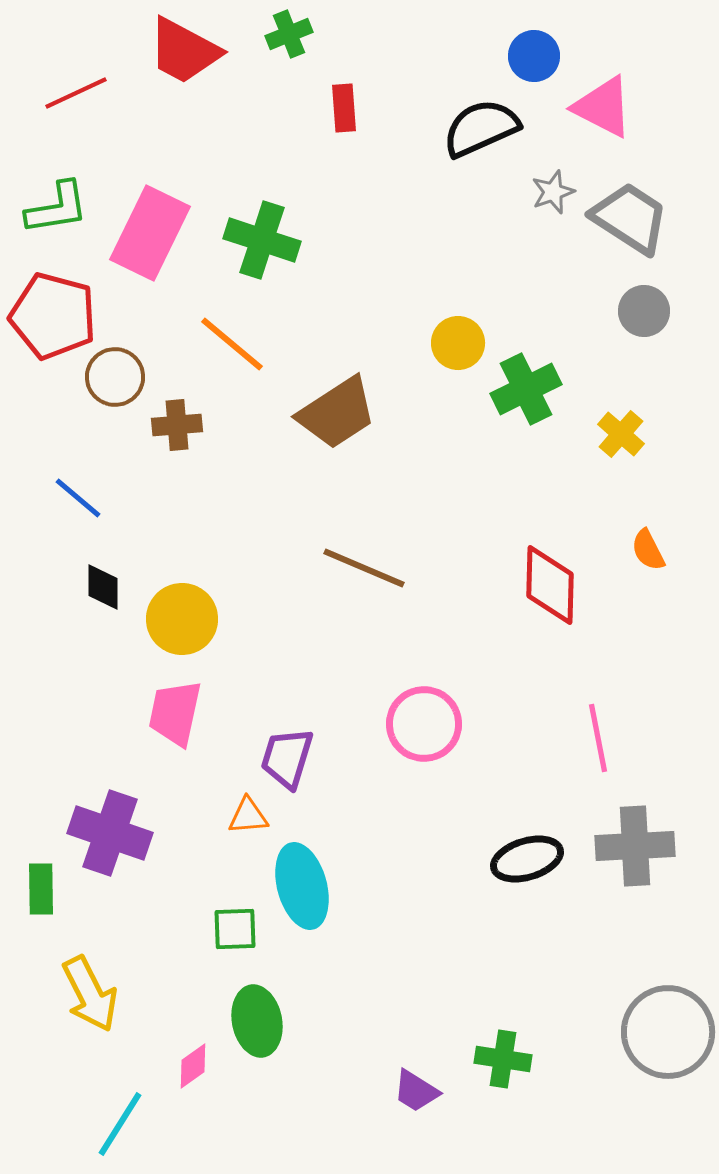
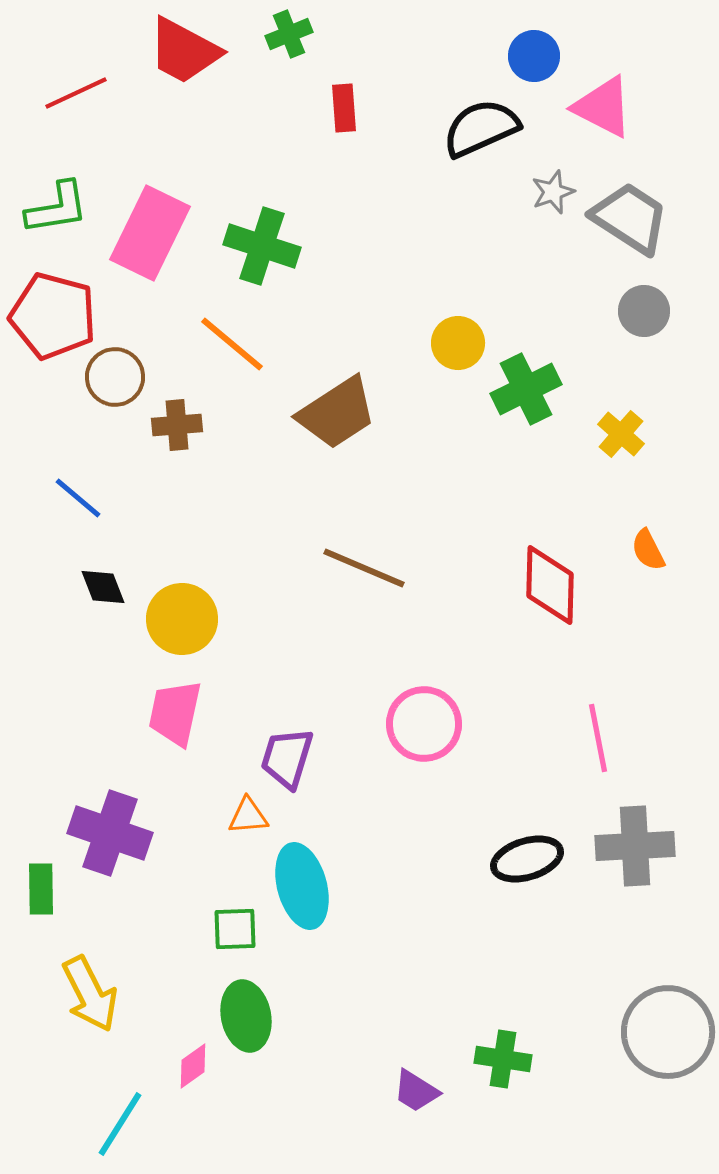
green cross at (262, 240): moved 6 px down
black diamond at (103, 587): rotated 21 degrees counterclockwise
green ellipse at (257, 1021): moved 11 px left, 5 px up
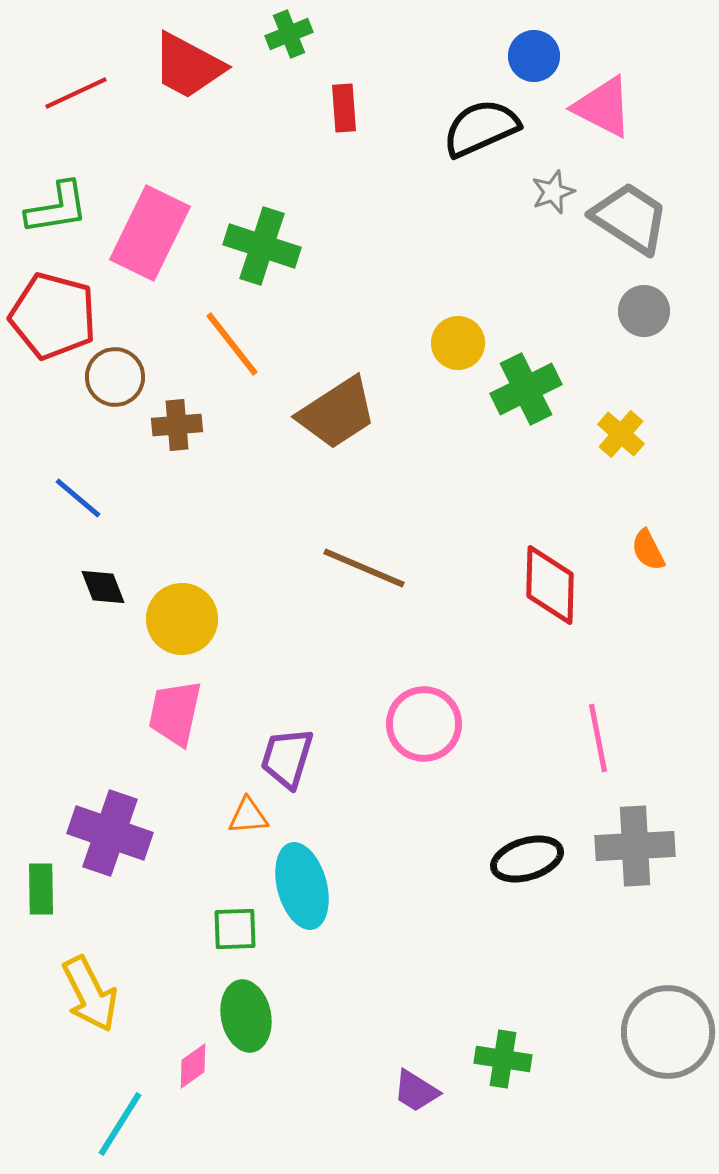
red trapezoid at (184, 51): moved 4 px right, 15 px down
orange line at (232, 344): rotated 12 degrees clockwise
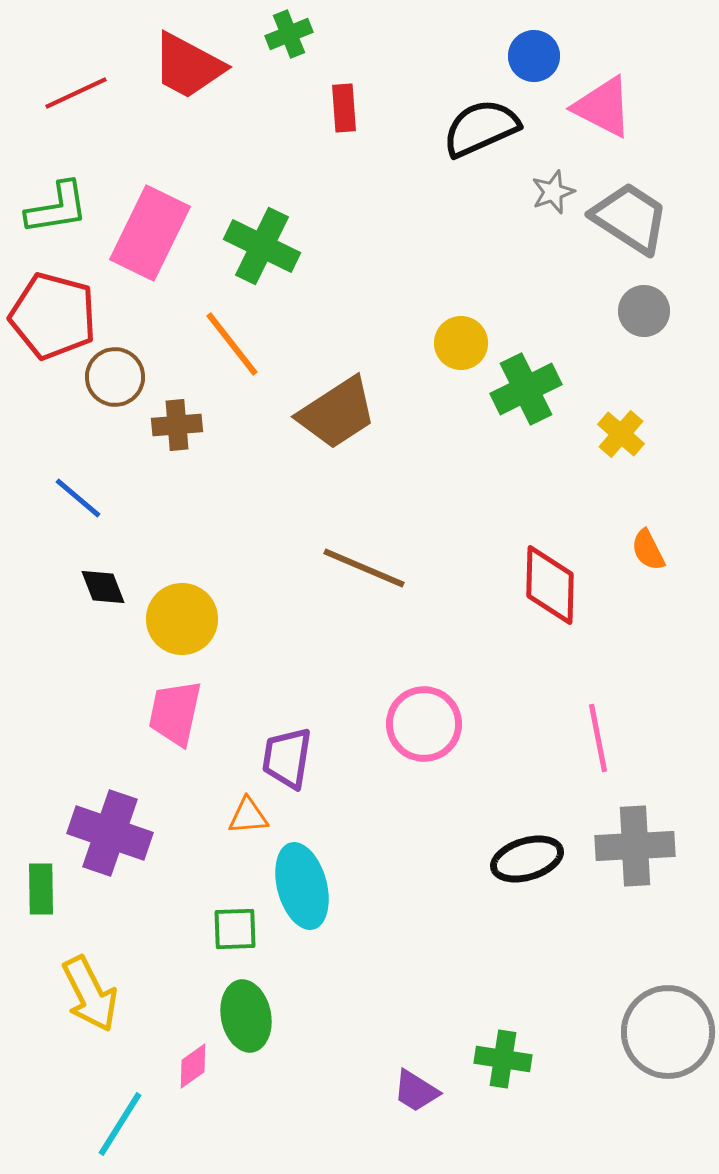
green cross at (262, 246): rotated 8 degrees clockwise
yellow circle at (458, 343): moved 3 px right
purple trapezoid at (287, 758): rotated 8 degrees counterclockwise
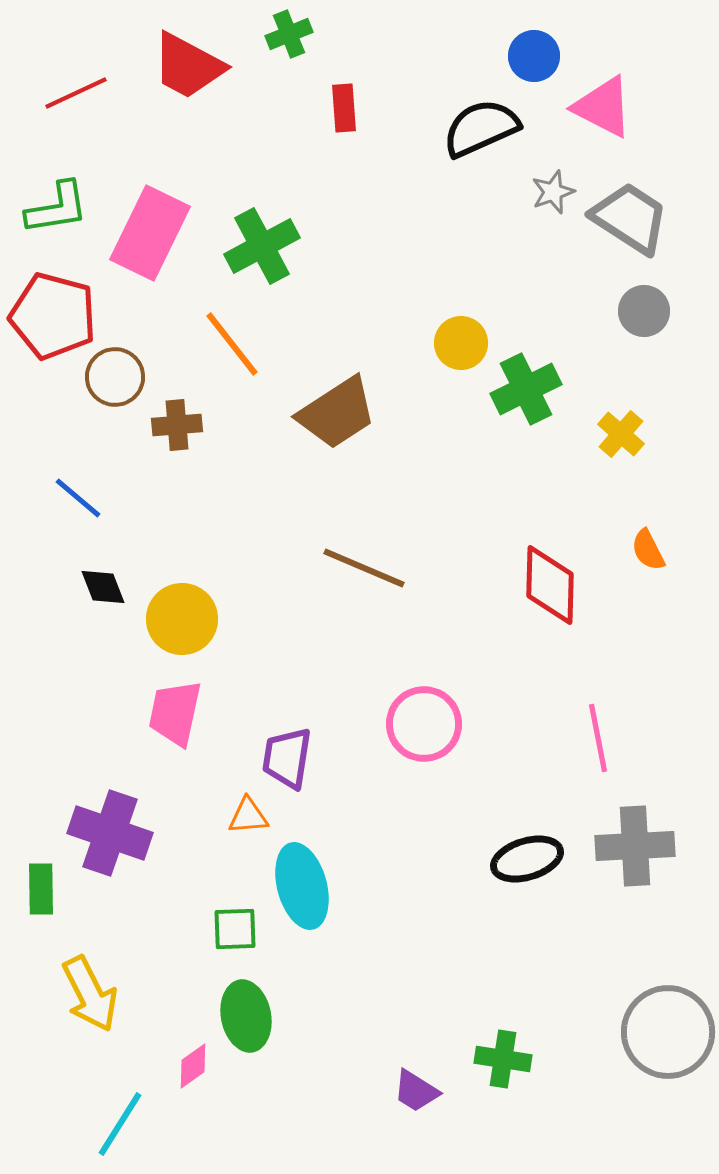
green cross at (262, 246): rotated 36 degrees clockwise
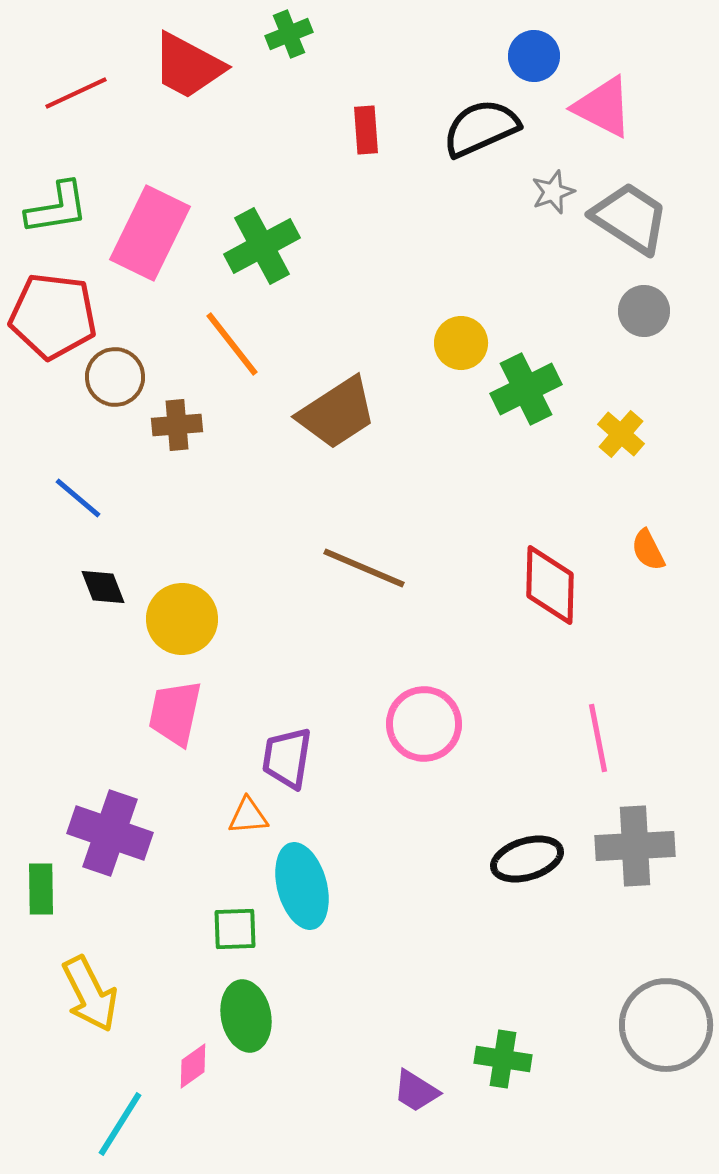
red rectangle at (344, 108): moved 22 px right, 22 px down
red pentagon at (53, 316): rotated 8 degrees counterclockwise
gray circle at (668, 1032): moved 2 px left, 7 px up
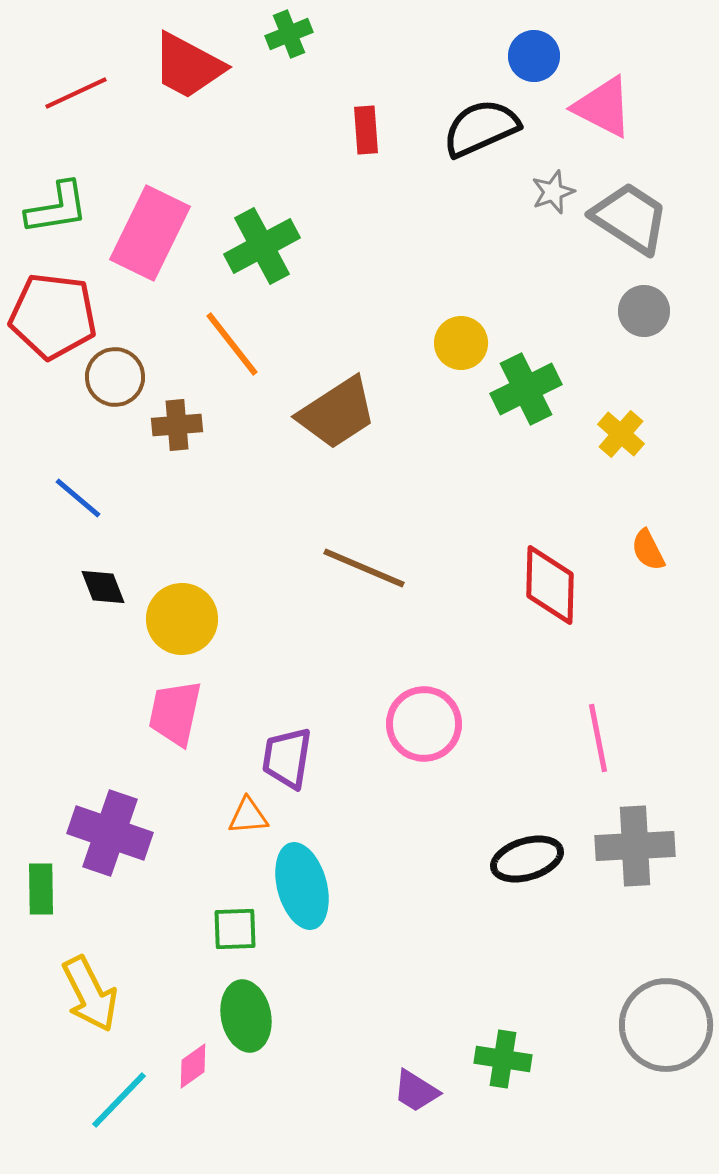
cyan line at (120, 1124): moved 1 px left, 24 px up; rotated 12 degrees clockwise
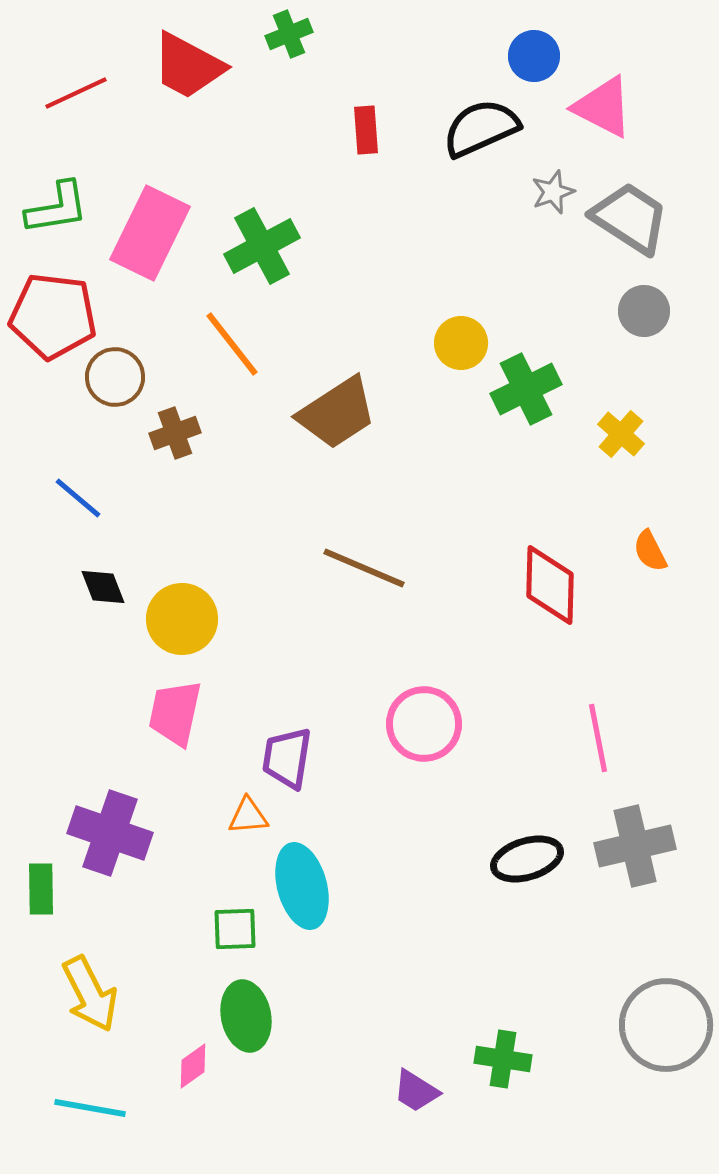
brown cross at (177, 425): moved 2 px left, 8 px down; rotated 15 degrees counterclockwise
orange semicircle at (648, 550): moved 2 px right, 1 px down
gray cross at (635, 846): rotated 10 degrees counterclockwise
cyan line at (119, 1100): moved 29 px left, 8 px down; rotated 56 degrees clockwise
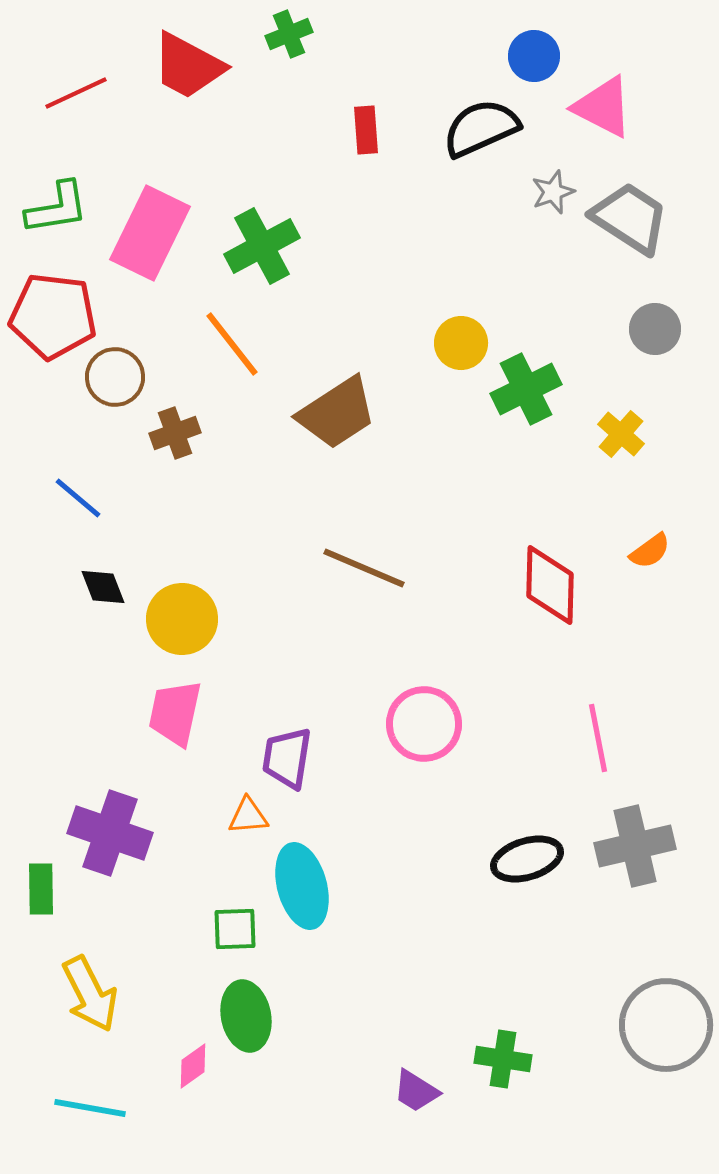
gray circle at (644, 311): moved 11 px right, 18 px down
orange semicircle at (650, 551): rotated 99 degrees counterclockwise
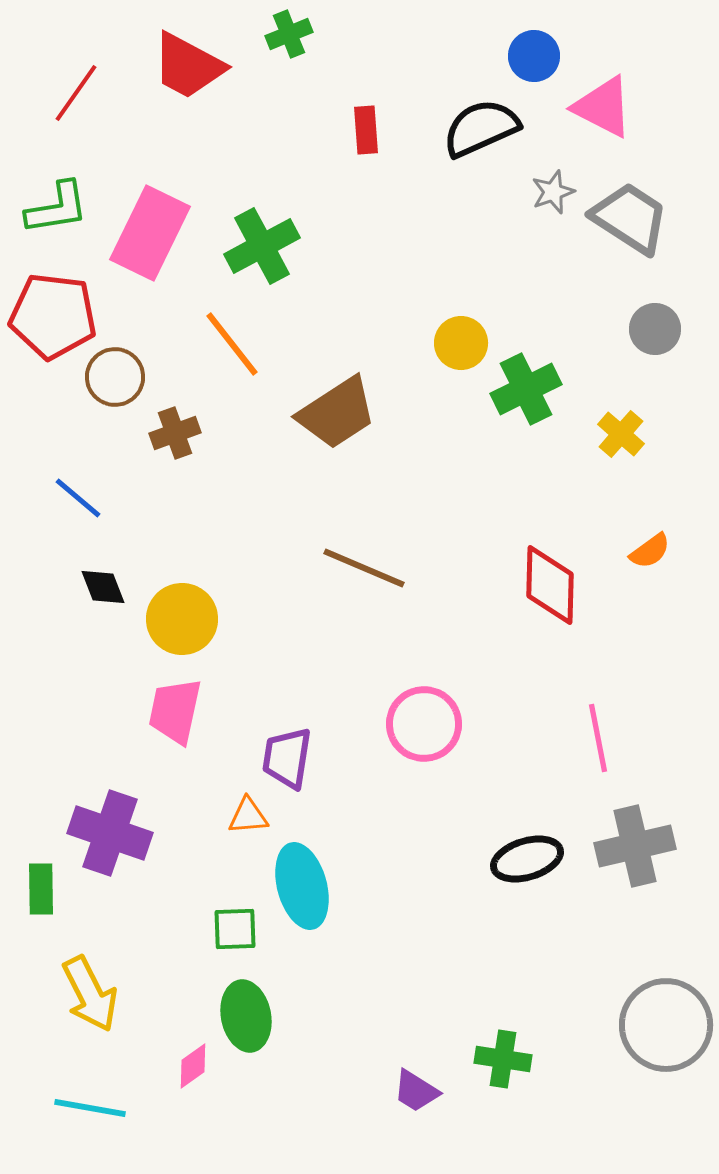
red line at (76, 93): rotated 30 degrees counterclockwise
pink trapezoid at (175, 713): moved 2 px up
